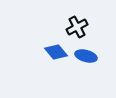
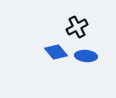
blue ellipse: rotated 10 degrees counterclockwise
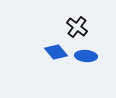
black cross: rotated 25 degrees counterclockwise
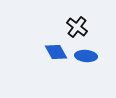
blue diamond: rotated 10 degrees clockwise
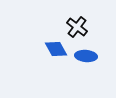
blue diamond: moved 3 px up
